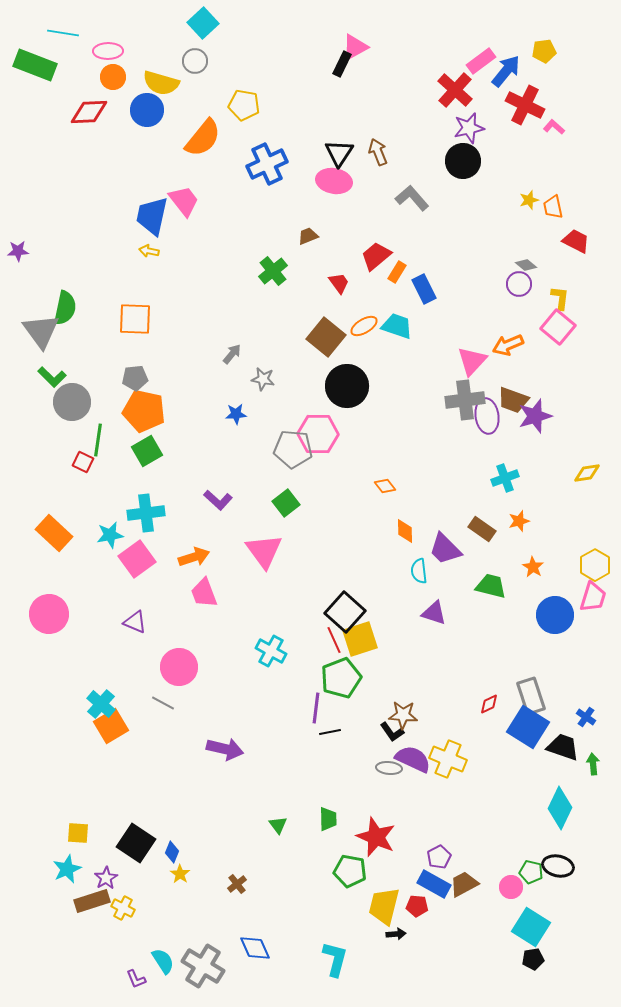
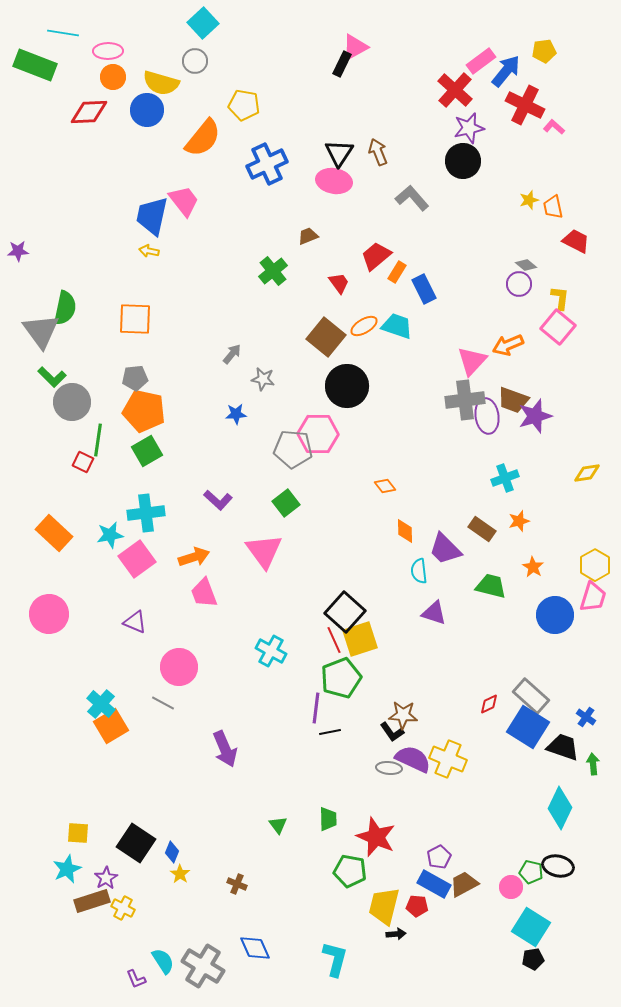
gray rectangle at (531, 696): rotated 30 degrees counterclockwise
purple arrow at (225, 749): rotated 54 degrees clockwise
brown cross at (237, 884): rotated 30 degrees counterclockwise
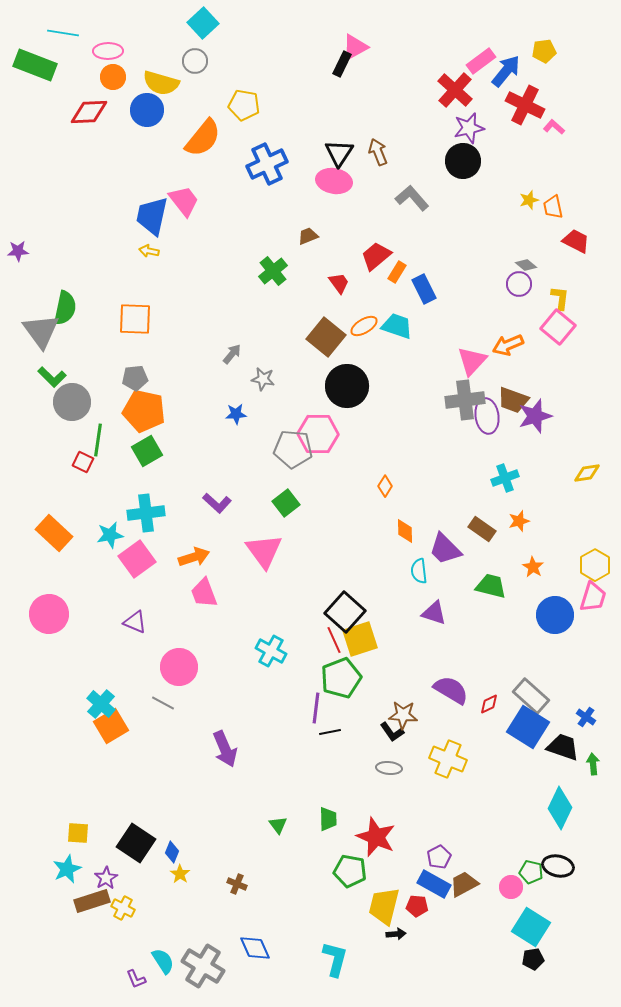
orange diamond at (385, 486): rotated 70 degrees clockwise
purple L-shape at (218, 500): moved 1 px left, 3 px down
purple semicircle at (413, 759): moved 38 px right, 69 px up; rotated 6 degrees clockwise
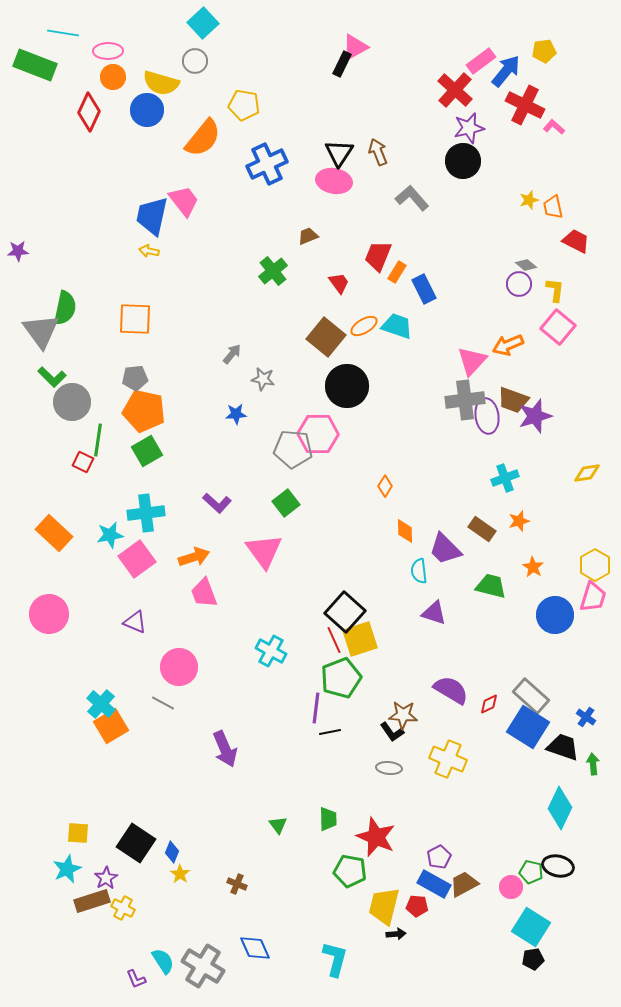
red diamond at (89, 112): rotated 63 degrees counterclockwise
red trapezoid at (376, 256): moved 2 px right; rotated 28 degrees counterclockwise
yellow L-shape at (560, 298): moved 5 px left, 8 px up
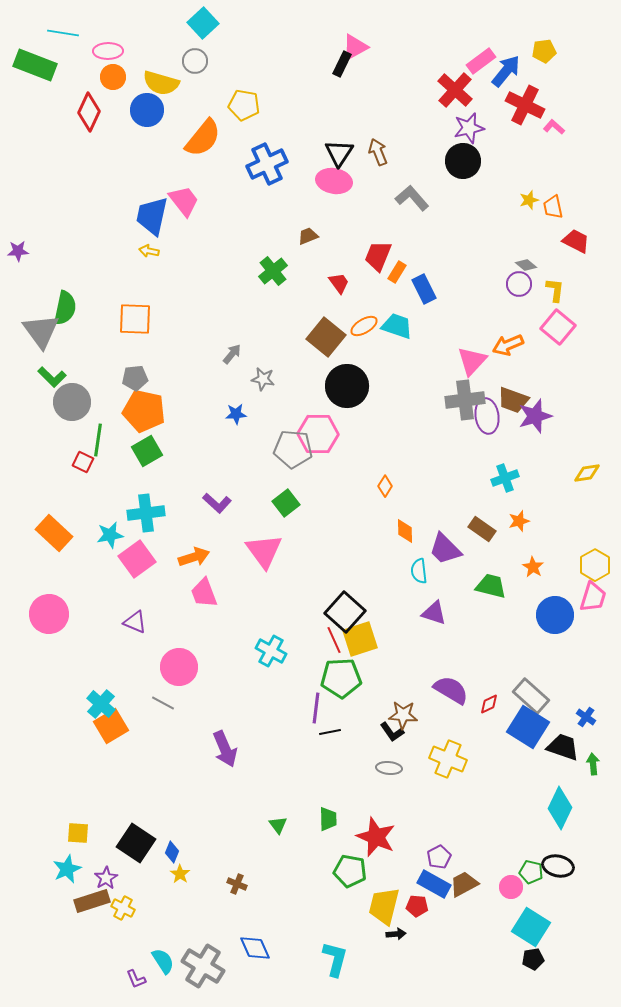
green pentagon at (341, 678): rotated 18 degrees clockwise
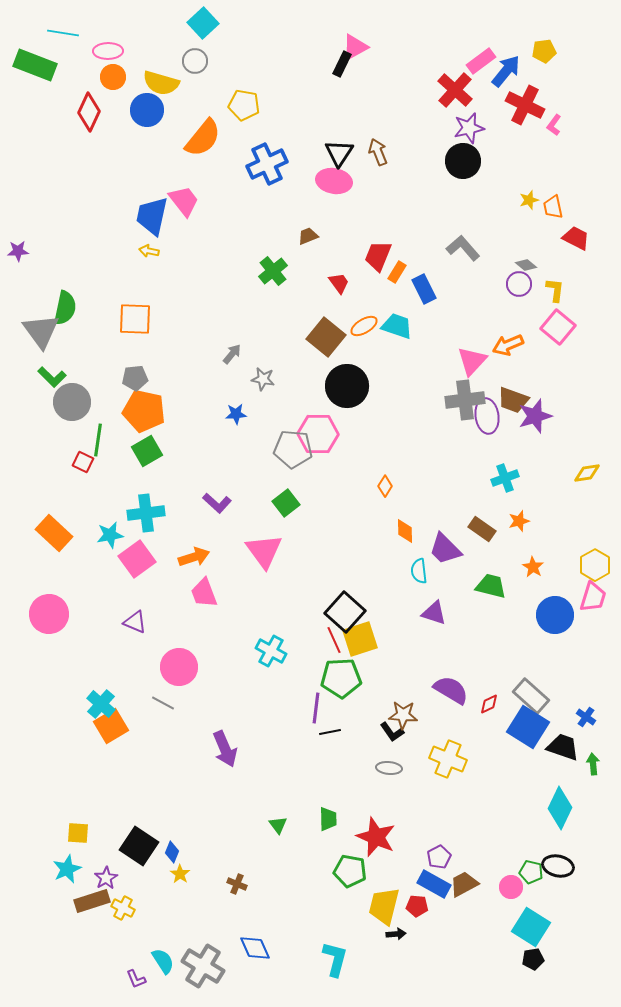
pink L-shape at (554, 127): moved 2 px up; rotated 95 degrees counterclockwise
gray L-shape at (412, 198): moved 51 px right, 50 px down
red trapezoid at (576, 241): moved 3 px up
black square at (136, 843): moved 3 px right, 3 px down
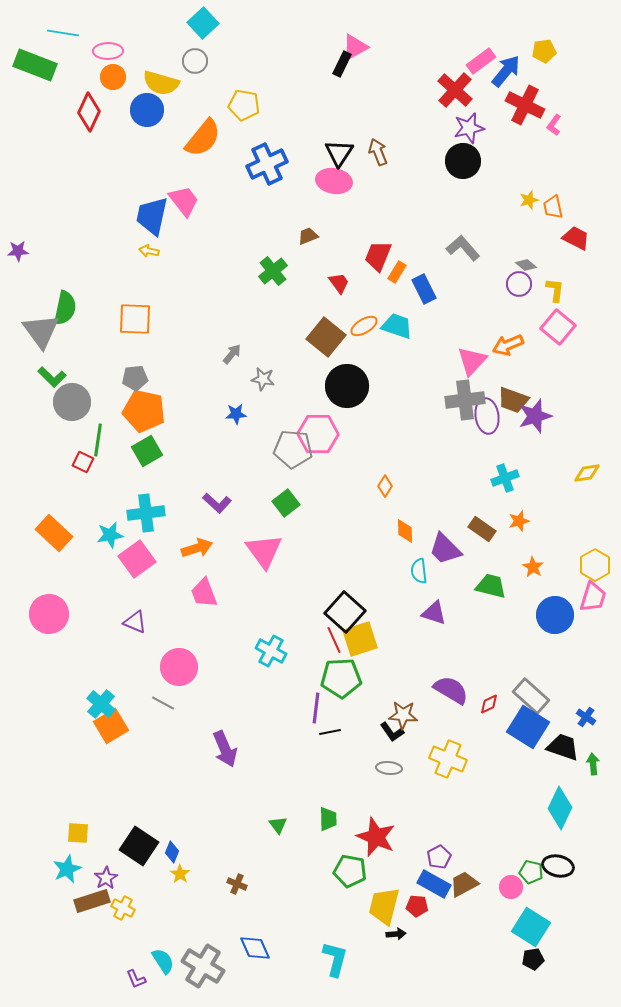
orange arrow at (194, 557): moved 3 px right, 9 px up
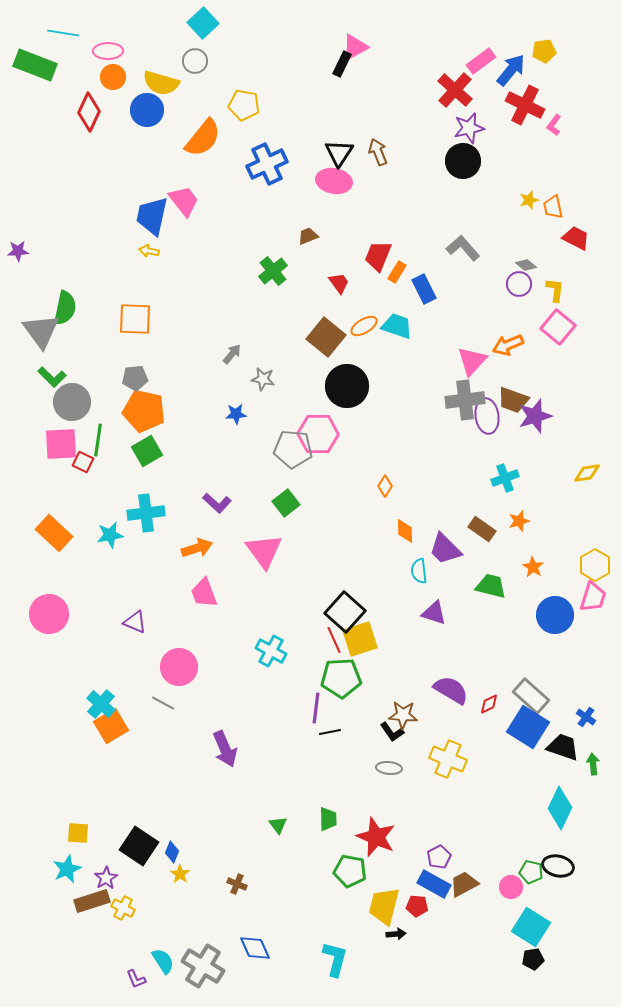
blue arrow at (506, 71): moved 5 px right, 1 px up
pink square at (137, 559): moved 76 px left, 115 px up; rotated 33 degrees clockwise
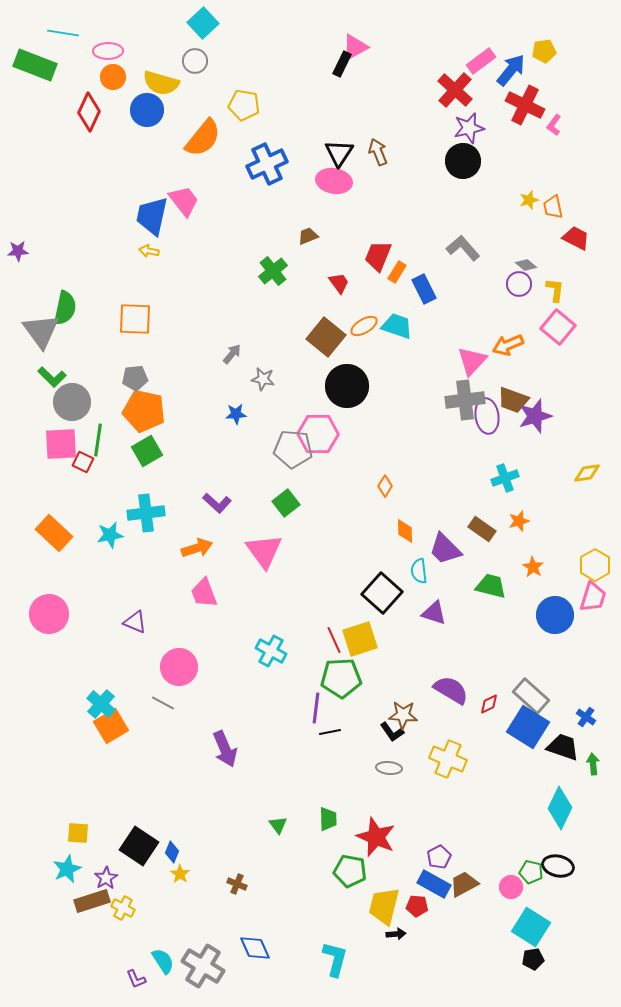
black square at (345, 612): moved 37 px right, 19 px up
